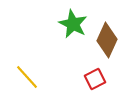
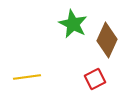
yellow line: rotated 56 degrees counterclockwise
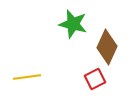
green star: rotated 12 degrees counterclockwise
brown diamond: moved 7 px down
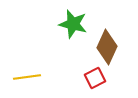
red square: moved 1 px up
